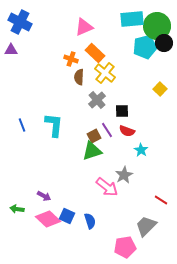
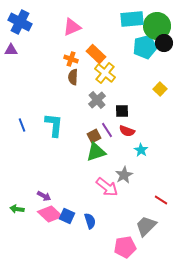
pink triangle: moved 12 px left
orange rectangle: moved 1 px right, 1 px down
brown semicircle: moved 6 px left
green triangle: moved 4 px right, 1 px down
pink diamond: moved 2 px right, 5 px up
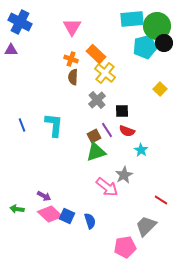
pink triangle: rotated 36 degrees counterclockwise
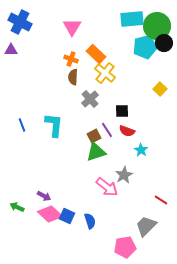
gray cross: moved 7 px left, 1 px up
green arrow: moved 2 px up; rotated 16 degrees clockwise
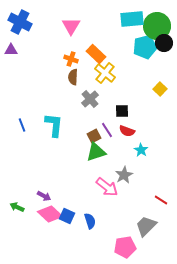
pink triangle: moved 1 px left, 1 px up
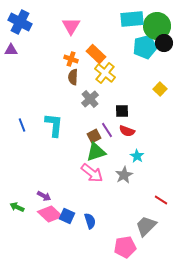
cyan star: moved 4 px left, 6 px down
pink arrow: moved 15 px left, 14 px up
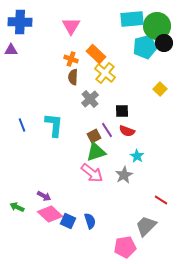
blue cross: rotated 25 degrees counterclockwise
blue square: moved 1 px right, 5 px down
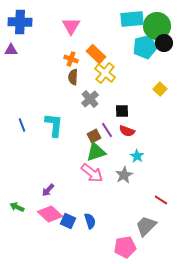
purple arrow: moved 4 px right, 6 px up; rotated 104 degrees clockwise
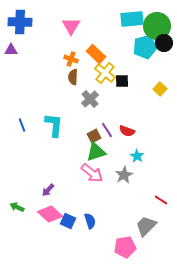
black square: moved 30 px up
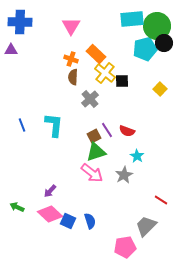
cyan pentagon: moved 2 px down
purple arrow: moved 2 px right, 1 px down
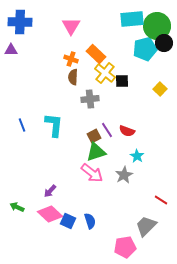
gray cross: rotated 36 degrees clockwise
